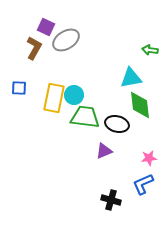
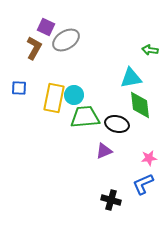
green trapezoid: rotated 12 degrees counterclockwise
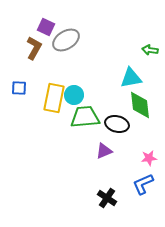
black cross: moved 4 px left, 2 px up; rotated 18 degrees clockwise
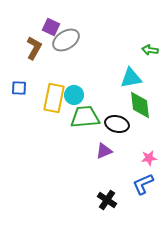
purple square: moved 5 px right
black cross: moved 2 px down
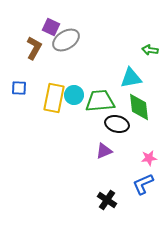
green diamond: moved 1 px left, 2 px down
green trapezoid: moved 15 px right, 16 px up
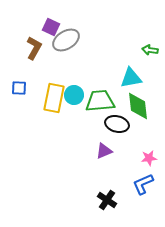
green diamond: moved 1 px left, 1 px up
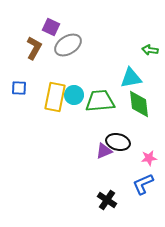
gray ellipse: moved 2 px right, 5 px down
yellow rectangle: moved 1 px right, 1 px up
green diamond: moved 1 px right, 2 px up
black ellipse: moved 1 px right, 18 px down
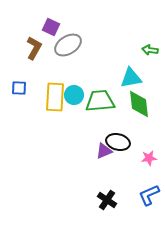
yellow rectangle: rotated 8 degrees counterclockwise
blue L-shape: moved 6 px right, 11 px down
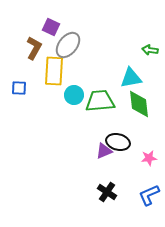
gray ellipse: rotated 20 degrees counterclockwise
yellow rectangle: moved 1 px left, 26 px up
black cross: moved 8 px up
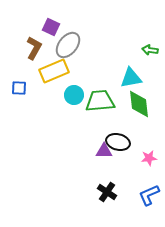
yellow rectangle: rotated 64 degrees clockwise
purple triangle: rotated 24 degrees clockwise
